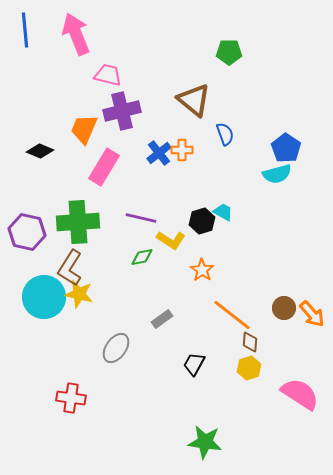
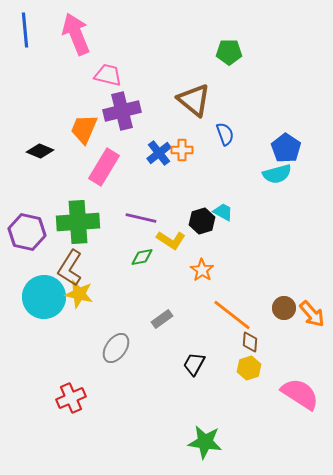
red cross: rotated 32 degrees counterclockwise
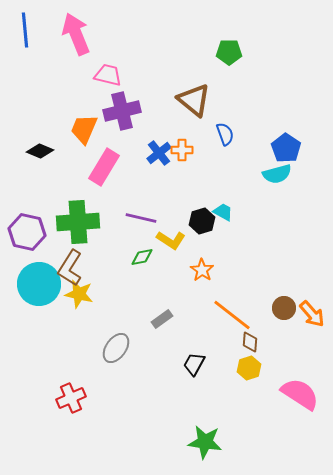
cyan circle: moved 5 px left, 13 px up
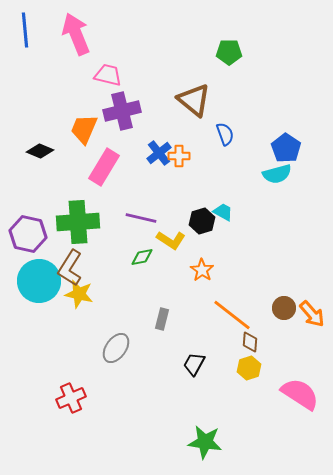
orange cross: moved 3 px left, 6 px down
purple hexagon: moved 1 px right, 2 px down
cyan circle: moved 3 px up
gray rectangle: rotated 40 degrees counterclockwise
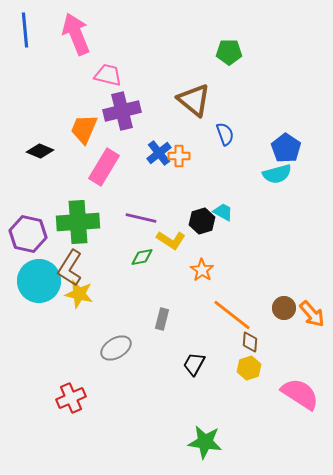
gray ellipse: rotated 24 degrees clockwise
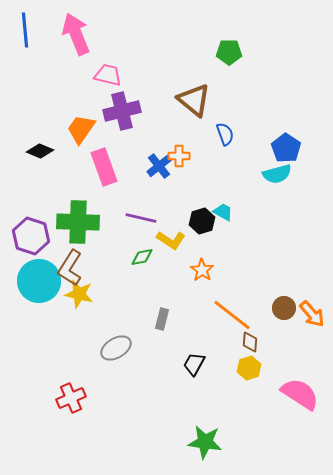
orange trapezoid: moved 3 px left; rotated 12 degrees clockwise
blue cross: moved 13 px down
pink rectangle: rotated 51 degrees counterclockwise
green cross: rotated 6 degrees clockwise
purple hexagon: moved 3 px right, 2 px down; rotated 6 degrees clockwise
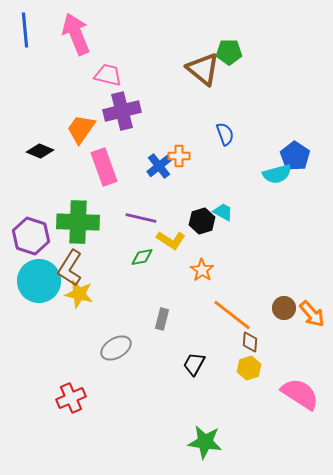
brown triangle: moved 9 px right, 31 px up
blue pentagon: moved 9 px right, 8 px down
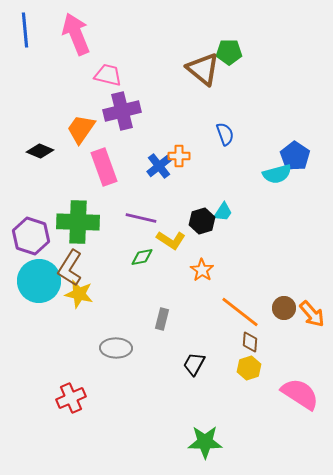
cyan trapezoid: rotated 95 degrees clockwise
orange line: moved 8 px right, 3 px up
gray ellipse: rotated 32 degrees clockwise
green star: rotated 8 degrees counterclockwise
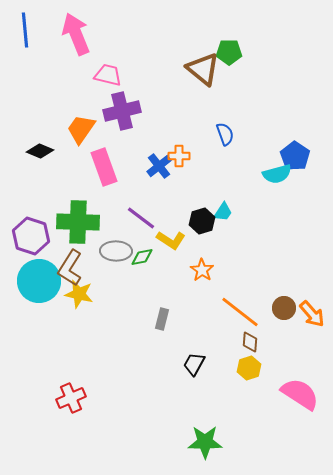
purple line: rotated 24 degrees clockwise
gray ellipse: moved 97 px up
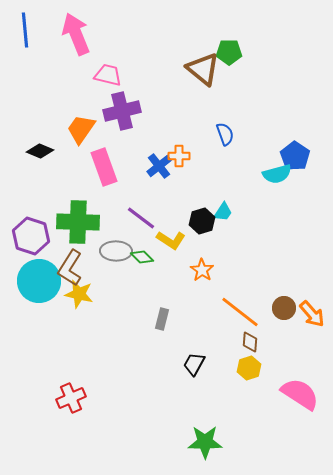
green diamond: rotated 55 degrees clockwise
